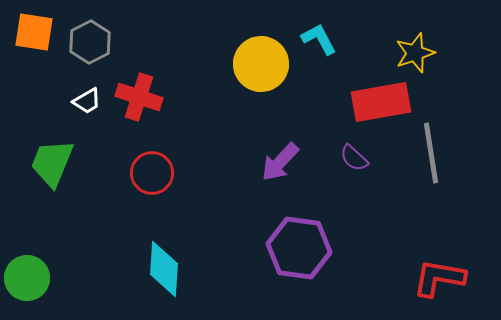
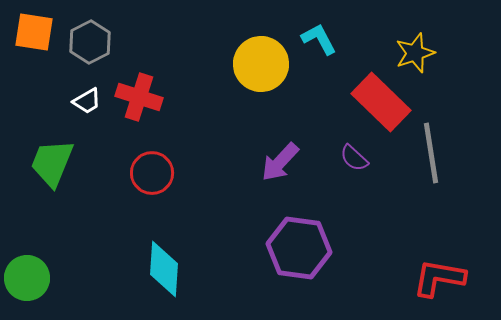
red rectangle: rotated 54 degrees clockwise
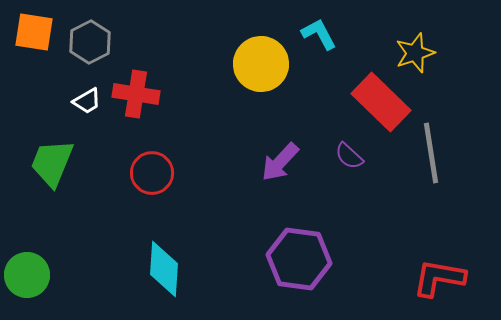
cyan L-shape: moved 5 px up
red cross: moved 3 px left, 3 px up; rotated 9 degrees counterclockwise
purple semicircle: moved 5 px left, 2 px up
purple hexagon: moved 11 px down
green circle: moved 3 px up
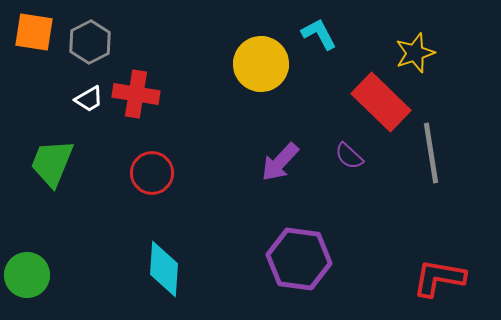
white trapezoid: moved 2 px right, 2 px up
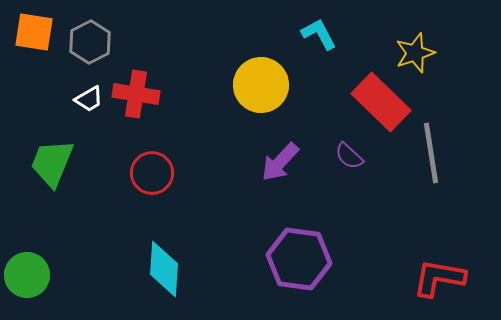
yellow circle: moved 21 px down
